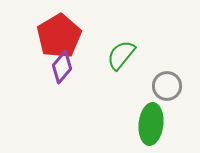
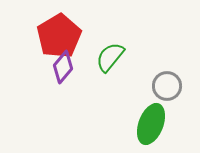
green semicircle: moved 11 px left, 2 px down
purple diamond: moved 1 px right
green ellipse: rotated 15 degrees clockwise
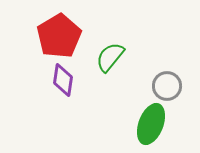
purple diamond: moved 13 px down; rotated 32 degrees counterclockwise
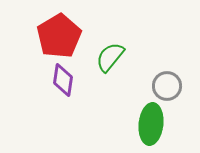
green ellipse: rotated 15 degrees counterclockwise
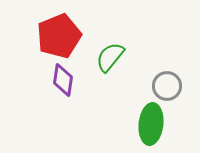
red pentagon: rotated 9 degrees clockwise
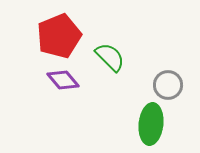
green semicircle: rotated 96 degrees clockwise
purple diamond: rotated 48 degrees counterclockwise
gray circle: moved 1 px right, 1 px up
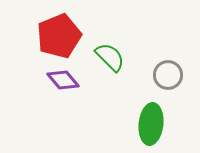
gray circle: moved 10 px up
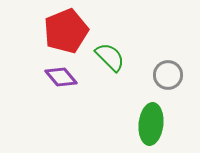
red pentagon: moved 7 px right, 5 px up
purple diamond: moved 2 px left, 3 px up
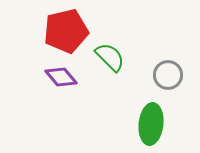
red pentagon: rotated 9 degrees clockwise
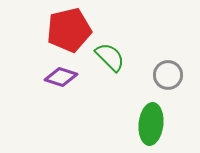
red pentagon: moved 3 px right, 1 px up
purple diamond: rotated 32 degrees counterclockwise
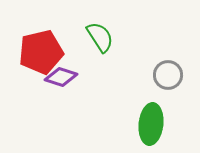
red pentagon: moved 28 px left, 22 px down
green semicircle: moved 10 px left, 20 px up; rotated 12 degrees clockwise
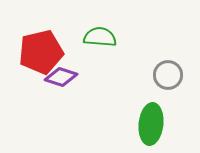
green semicircle: rotated 52 degrees counterclockwise
